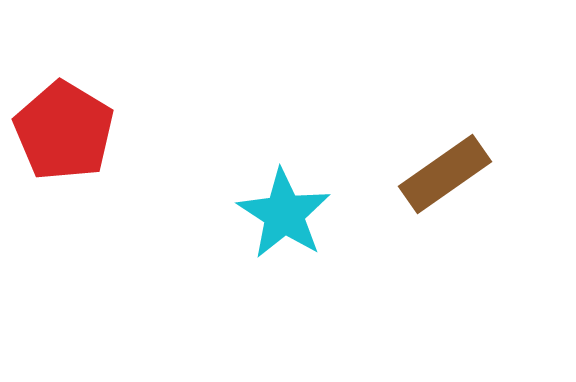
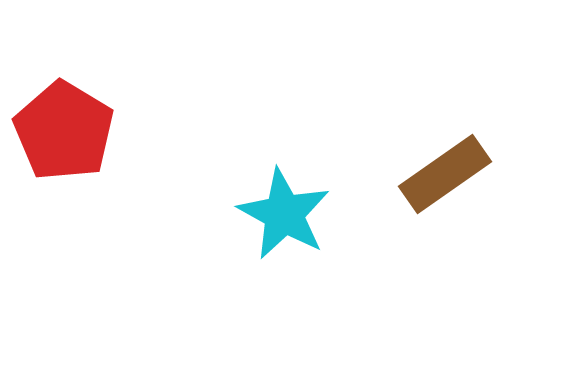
cyan star: rotated 4 degrees counterclockwise
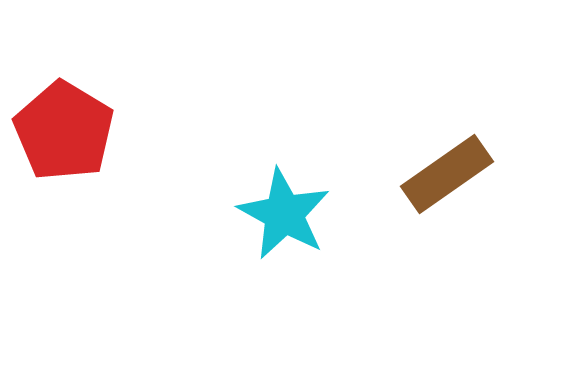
brown rectangle: moved 2 px right
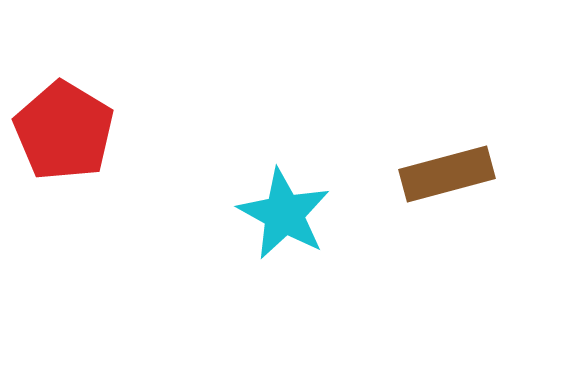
brown rectangle: rotated 20 degrees clockwise
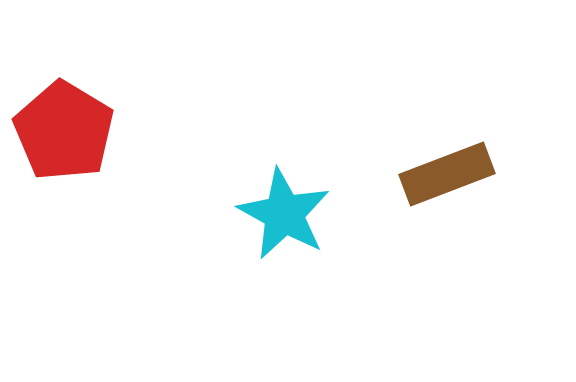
brown rectangle: rotated 6 degrees counterclockwise
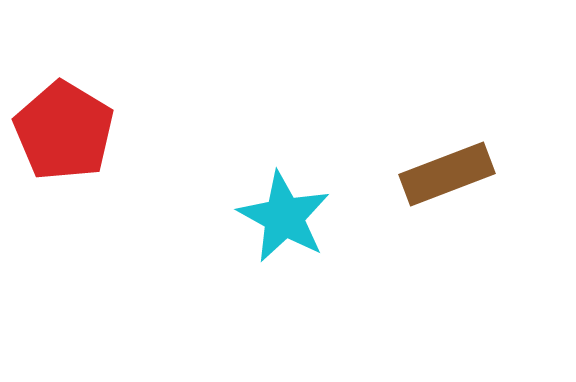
cyan star: moved 3 px down
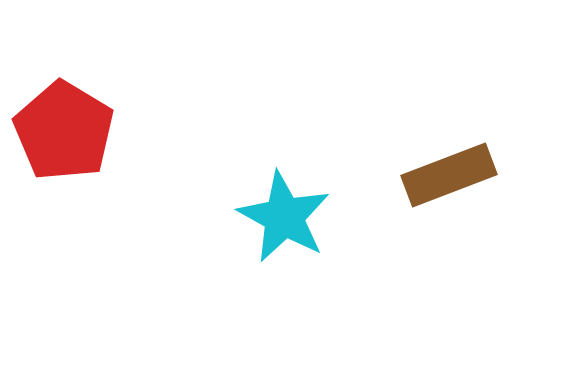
brown rectangle: moved 2 px right, 1 px down
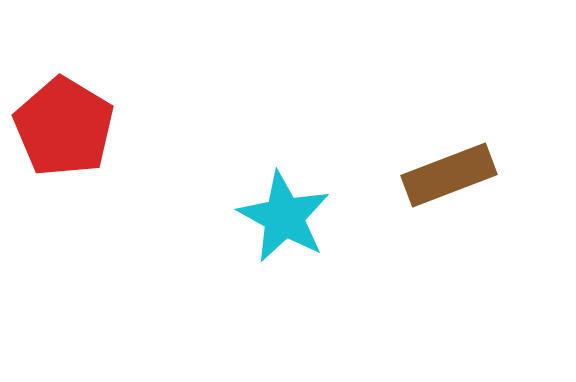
red pentagon: moved 4 px up
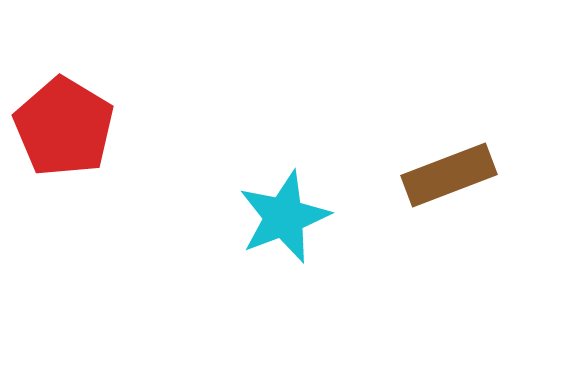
cyan star: rotated 22 degrees clockwise
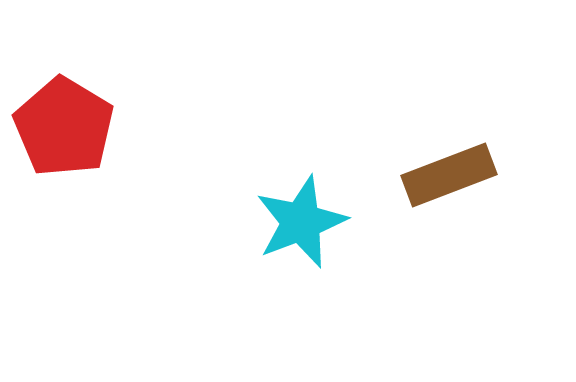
cyan star: moved 17 px right, 5 px down
